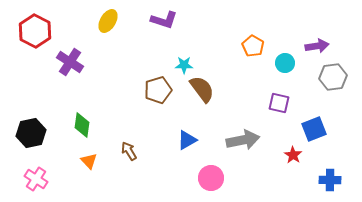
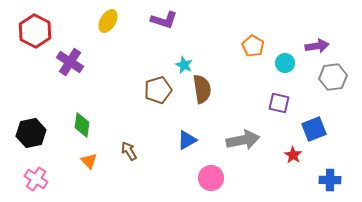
cyan star: rotated 24 degrees clockwise
brown semicircle: rotated 28 degrees clockwise
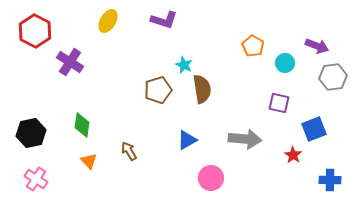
purple arrow: rotated 30 degrees clockwise
gray arrow: moved 2 px right, 1 px up; rotated 16 degrees clockwise
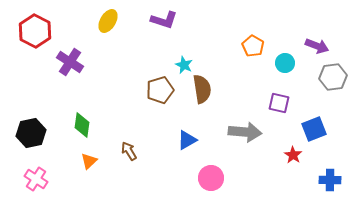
brown pentagon: moved 2 px right
gray arrow: moved 7 px up
orange triangle: rotated 30 degrees clockwise
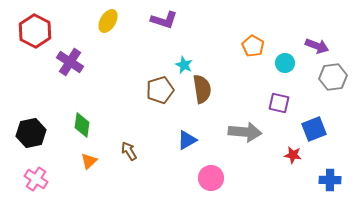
red star: rotated 24 degrees counterclockwise
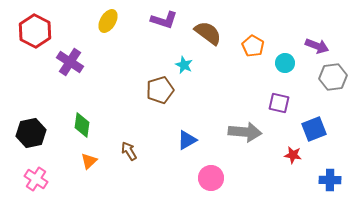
brown semicircle: moved 6 px right, 56 px up; rotated 44 degrees counterclockwise
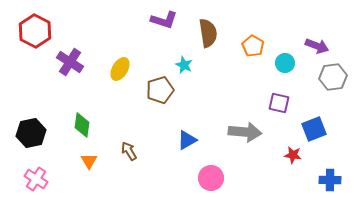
yellow ellipse: moved 12 px right, 48 px down
brown semicircle: rotated 44 degrees clockwise
orange triangle: rotated 18 degrees counterclockwise
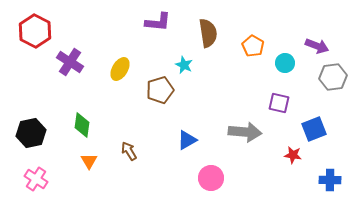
purple L-shape: moved 6 px left, 2 px down; rotated 12 degrees counterclockwise
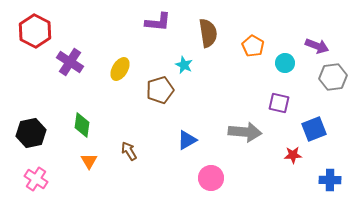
red star: rotated 12 degrees counterclockwise
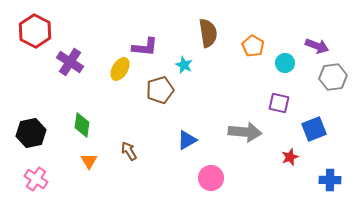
purple L-shape: moved 13 px left, 25 px down
red star: moved 3 px left, 2 px down; rotated 18 degrees counterclockwise
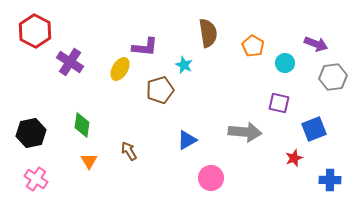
purple arrow: moved 1 px left, 2 px up
red star: moved 4 px right, 1 px down
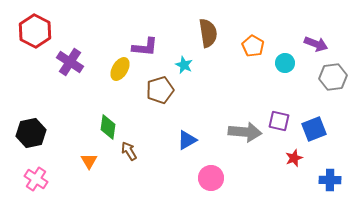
purple square: moved 18 px down
green diamond: moved 26 px right, 2 px down
